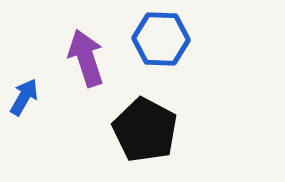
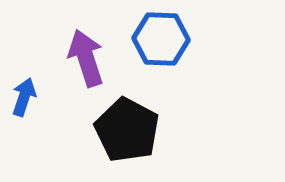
blue arrow: rotated 12 degrees counterclockwise
black pentagon: moved 18 px left
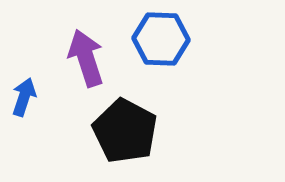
black pentagon: moved 2 px left, 1 px down
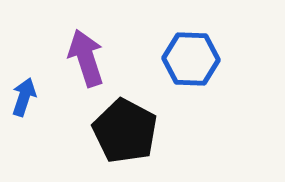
blue hexagon: moved 30 px right, 20 px down
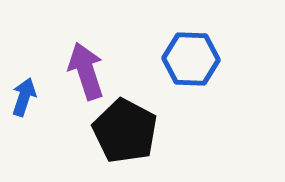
purple arrow: moved 13 px down
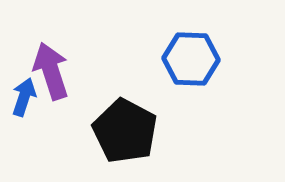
purple arrow: moved 35 px left
